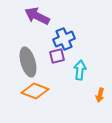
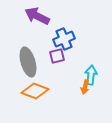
cyan arrow: moved 11 px right, 5 px down
orange arrow: moved 15 px left, 8 px up
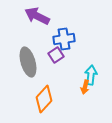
blue cross: rotated 15 degrees clockwise
purple square: moved 1 px left, 1 px up; rotated 21 degrees counterclockwise
orange diamond: moved 9 px right, 8 px down; rotated 68 degrees counterclockwise
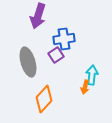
purple arrow: moved 1 px right; rotated 100 degrees counterclockwise
cyan arrow: moved 1 px right
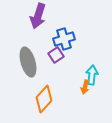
blue cross: rotated 10 degrees counterclockwise
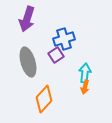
purple arrow: moved 11 px left, 3 px down
cyan arrow: moved 7 px left, 2 px up
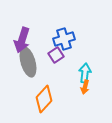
purple arrow: moved 5 px left, 21 px down
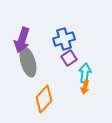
purple square: moved 13 px right, 3 px down
